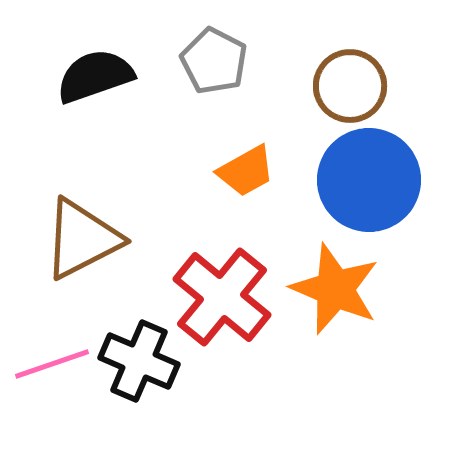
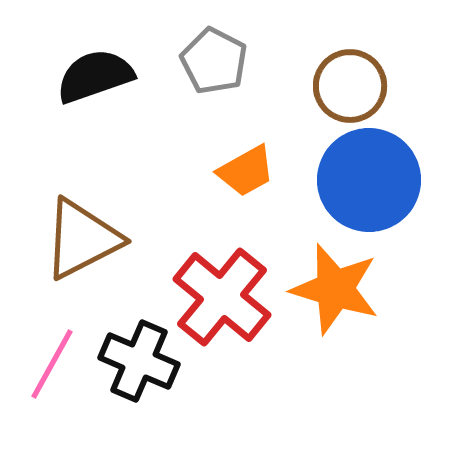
orange star: rotated 6 degrees counterclockwise
pink line: rotated 42 degrees counterclockwise
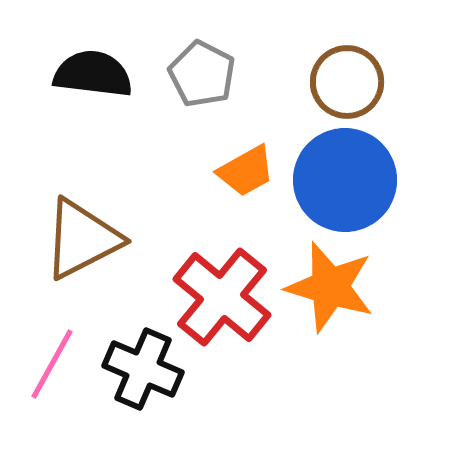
gray pentagon: moved 12 px left, 13 px down
black semicircle: moved 2 px left, 2 px up; rotated 26 degrees clockwise
brown circle: moved 3 px left, 4 px up
blue circle: moved 24 px left
orange star: moved 5 px left, 2 px up
black cross: moved 4 px right, 8 px down
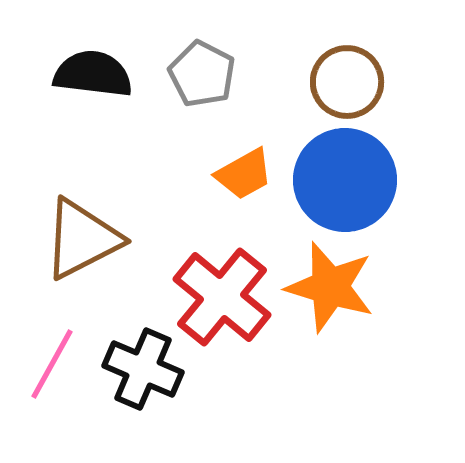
orange trapezoid: moved 2 px left, 3 px down
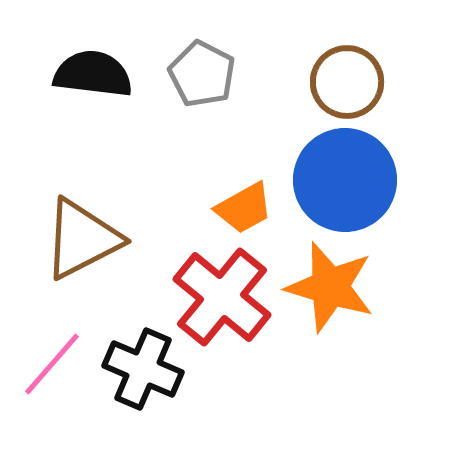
orange trapezoid: moved 34 px down
pink line: rotated 12 degrees clockwise
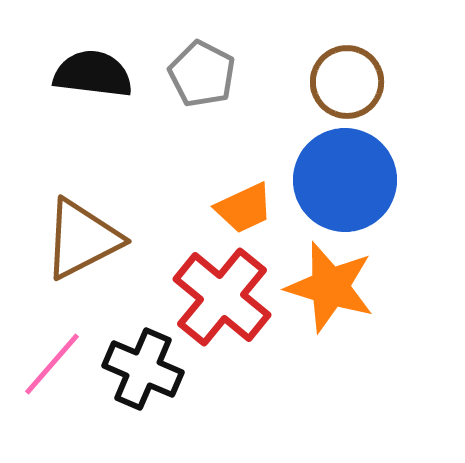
orange trapezoid: rotated 4 degrees clockwise
